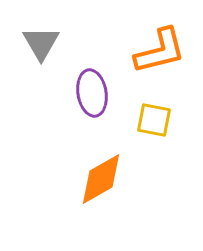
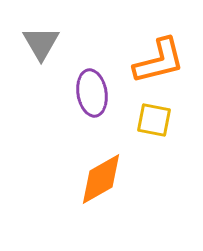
orange L-shape: moved 1 px left, 10 px down
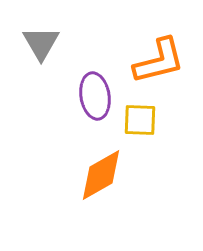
purple ellipse: moved 3 px right, 3 px down
yellow square: moved 14 px left; rotated 9 degrees counterclockwise
orange diamond: moved 4 px up
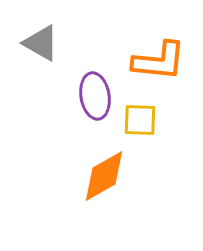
gray triangle: rotated 30 degrees counterclockwise
orange L-shape: rotated 20 degrees clockwise
orange diamond: moved 3 px right, 1 px down
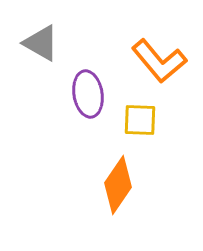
orange L-shape: rotated 44 degrees clockwise
purple ellipse: moved 7 px left, 2 px up
orange diamond: moved 14 px right, 9 px down; rotated 26 degrees counterclockwise
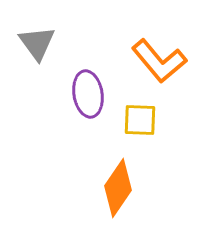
gray triangle: moved 4 px left; rotated 24 degrees clockwise
orange diamond: moved 3 px down
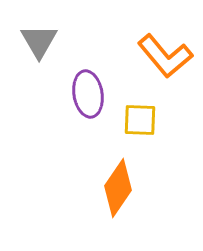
gray triangle: moved 2 px right, 2 px up; rotated 6 degrees clockwise
orange L-shape: moved 6 px right, 5 px up
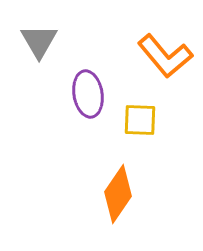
orange diamond: moved 6 px down
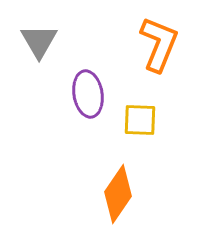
orange L-shape: moved 6 px left, 12 px up; rotated 118 degrees counterclockwise
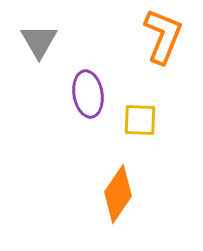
orange L-shape: moved 4 px right, 8 px up
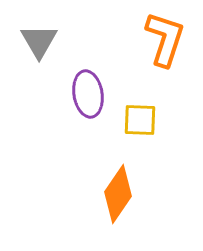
orange L-shape: moved 2 px right, 3 px down; rotated 4 degrees counterclockwise
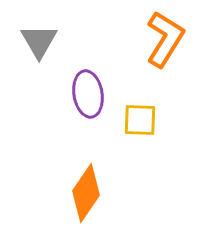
orange L-shape: rotated 14 degrees clockwise
orange diamond: moved 32 px left, 1 px up
